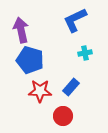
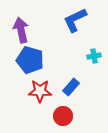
cyan cross: moved 9 px right, 3 px down
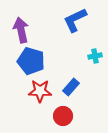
cyan cross: moved 1 px right
blue pentagon: moved 1 px right, 1 px down
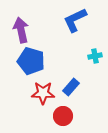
red star: moved 3 px right, 2 px down
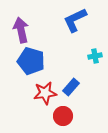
red star: moved 2 px right; rotated 10 degrees counterclockwise
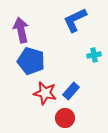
cyan cross: moved 1 px left, 1 px up
blue rectangle: moved 4 px down
red star: rotated 20 degrees clockwise
red circle: moved 2 px right, 2 px down
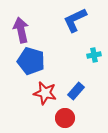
blue rectangle: moved 5 px right
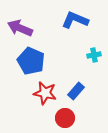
blue L-shape: rotated 48 degrees clockwise
purple arrow: moved 1 px left, 2 px up; rotated 55 degrees counterclockwise
blue pentagon: rotated 8 degrees clockwise
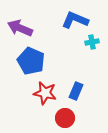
cyan cross: moved 2 px left, 13 px up
blue rectangle: rotated 18 degrees counterclockwise
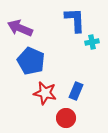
blue L-shape: rotated 64 degrees clockwise
red circle: moved 1 px right
